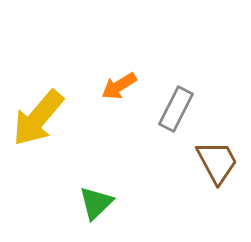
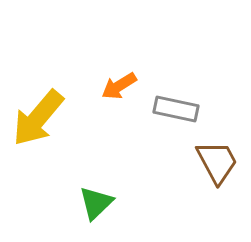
gray rectangle: rotated 75 degrees clockwise
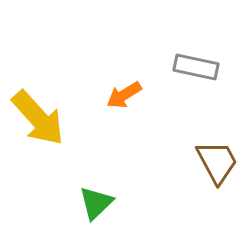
orange arrow: moved 5 px right, 9 px down
gray rectangle: moved 20 px right, 42 px up
yellow arrow: rotated 82 degrees counterclockwise
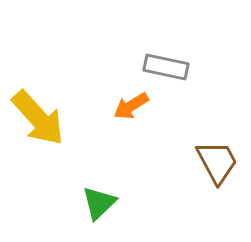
gray rectangle: moved 30 px left
orange arrow: moved 7 px right, 11 px down
green triangle: moved 3 px right
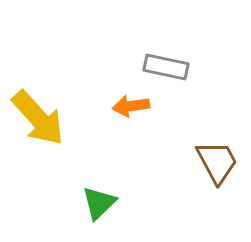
orange arrow: rotated 24 degrees clockwise
